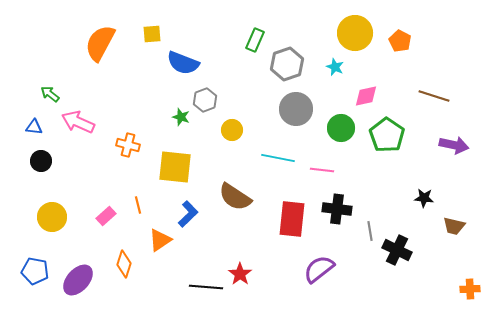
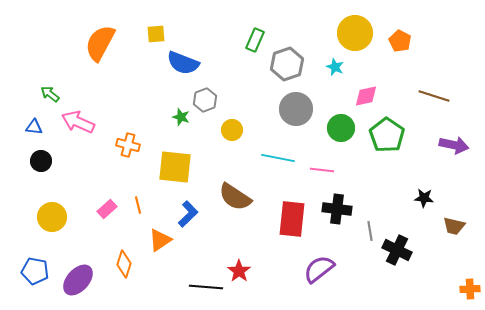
yellow square at (152, 34): moved 4 px right
pink rectangle at (106, 216): moved 1 px right, 7 px up
red star at (240, 274): moved 1 px left, 3 px up
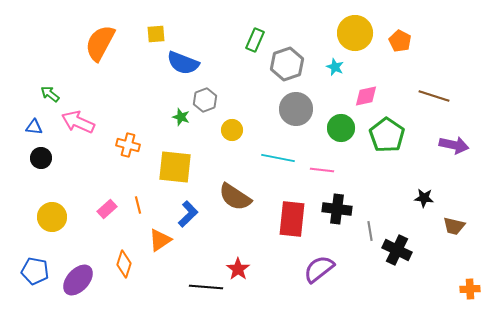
black circle at (41, 161): moved 3 px up
red star at (239, 271): moved 1 px left, 2 px up
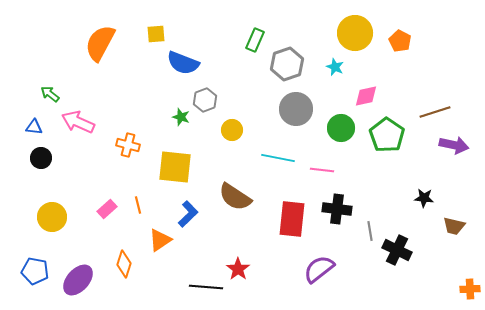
brown line at (434, 96): moved 1 px right, 16 px down; rotated 36 degrees counterclockwise
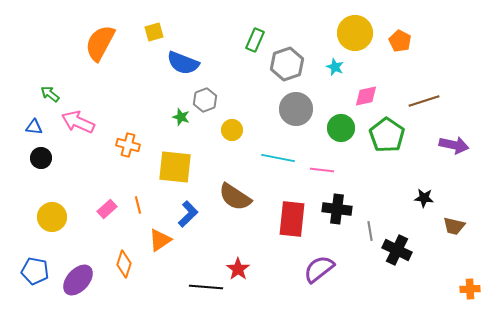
yellow square at (156, 34): moved 2 px left, 2 px up; rotated 12 degrees counterclockwise
brown line at (435, 112): moved 11 px left, 11 px up
